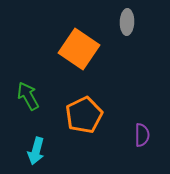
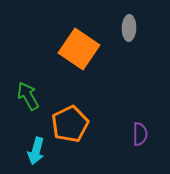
gray ellipse: moved 2 px right, 6 px down
orange pentagon: moved 14 px left, 9 px down
purple semicircle: moved 2 px left, 1 px up
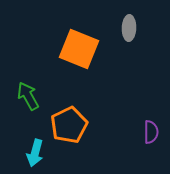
orange square: rotated 12 degrees counterclockwise
orange pentagon: moved 1 px left, 1 px down
purple semicircle: moved 11 px right, 2 px up
cyan arrow: moved 1 px left, 2 px down
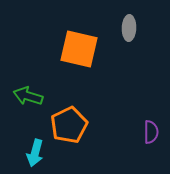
orange square: rotated 9 degrees counterclockwise
green arrow: rotated 44 degrees counterclockwise
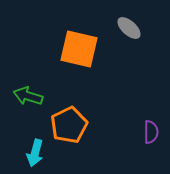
gray ellipse: rotated 50 degrees counterclockwise
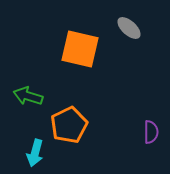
orange square: moved 1 px right
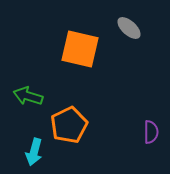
cyan arrow: moved 1 px left, 1 px up
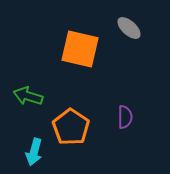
orange pentagon: moved 2 px right, 2 px down; rotated 12 degrees counterclockwise
purple semicircle: moved 26 px left, 15 px up
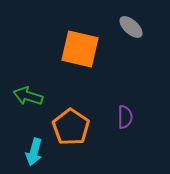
gray ellipse: moved 2 px right, 1 px up
